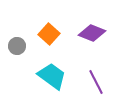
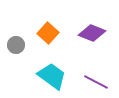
orange square: moved 1 px left, 1 px up
gray circle: moved 1 px left, 1 px up
purple line: rotated 35 degrees counterclockwise
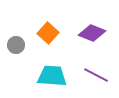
cyan trapezoid: rotated 32 degrees counterclockwise
purple line: moved 7 px up
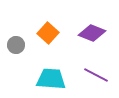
cyan trapezoid: moved 1 px left, 3 px down
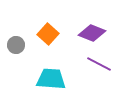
orange square: moved 1 px down
purple line: moved 3 px right, 11 px up
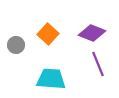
purple line: moved 1 px left; rotated 40 degrees clockwise
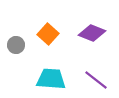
purple line: moved 2 px left, 16 px down; rotated 30 degrees counterclockwise
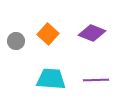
gray circle: moved 4 px up
purple line: rotated 40 degrees counterclockwise
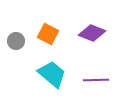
orange square: rotated 15 degrees counterclockwise
cyan trapezoid: moved 1 px right, 5 px up; rotated 36 degrees clockwise
